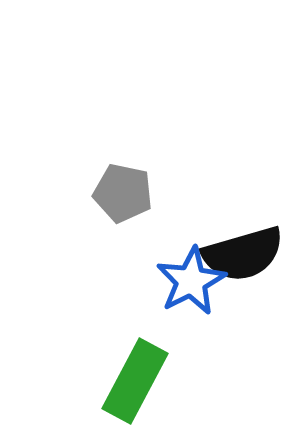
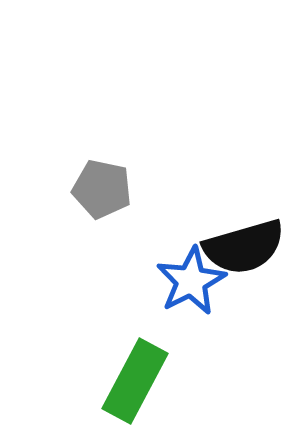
gray pentagon: moved 21 px left, 4 px up
black semicircle: moved 1 px right, 7 px up
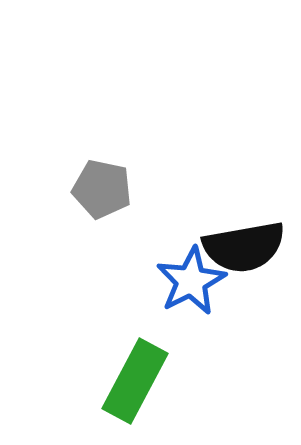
black semicircle: rotated 6 degrees clockwise
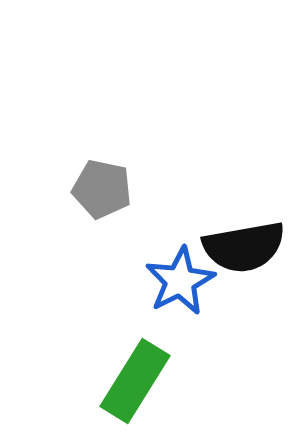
blue star: moved 11 px left
green rectangle: rotated 4 degrees clockwise
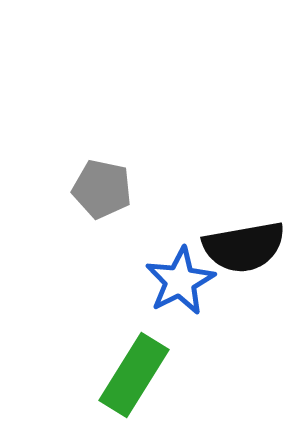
green rectangle: moved 1 px left, 6 px up
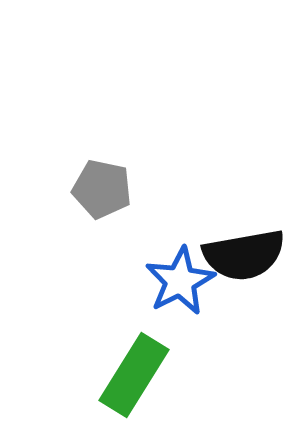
black semicircle: moved 8 px down
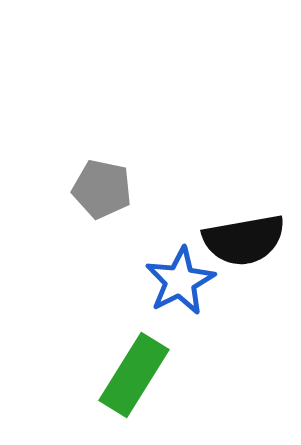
black semicircle: moved 15 px up
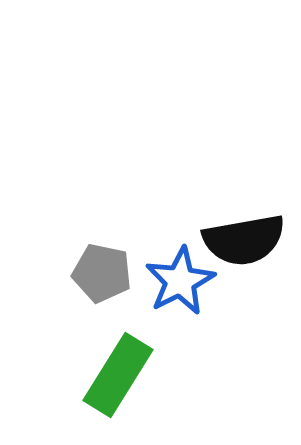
gray pentagon: moved 84 px down
green rectangle: moved 16 px left
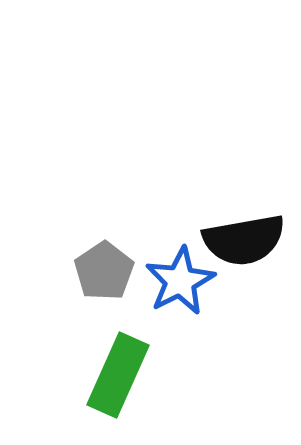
gray pentagon: moved 2 px right, 2 px up; rotated 26 degrees clockwise
green rectangle: rotated 8 degrees counterclockwise
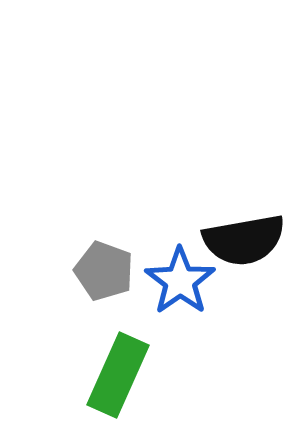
gray pentagon: rotated 18 degrees counterclockwise
blue star: rotated 8 degrees counterclockwise
